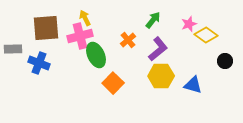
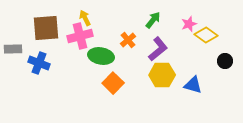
green ellipse: moved 5 px right, 1 px down; rotated 55 degrees counterclockwise
yellow hexagon: moved 1 px right, 1 px up
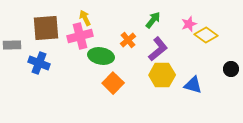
gray rectangle: moved 1 px left, 4 px up
black circle: moved 6 px right, 8 px down
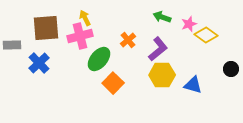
green arrow: moved 9 px right, 3 px up; rotated 108 degrees counterclockwise
green ellipse: moved 2 px left, 3 px down; rotated 60 degrees counterclockwise
blue cross: rotated 25 degrees clockwise
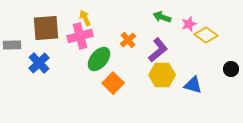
purple L-shape: moved 1 px down
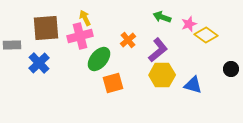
orange square: rotated 30 degrees clockwise
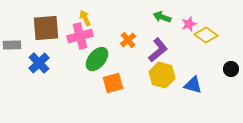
green ellipse: moved 2 px left
yellow hexagon: rotated 15 degrees clockwise
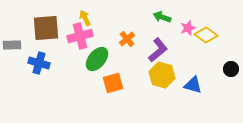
pink star: moved 1 px left, 4 px down
orange cross: moved 1 px left, 1 px up
blue cross: rotated 30 degrees counterclockwise
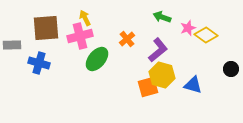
orange square: moved 35 px right, 4 px down
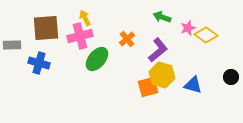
black circle: moved 8 px down
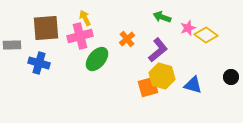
yellow hexagon: moved 1 px down
